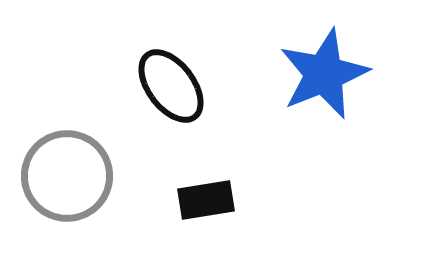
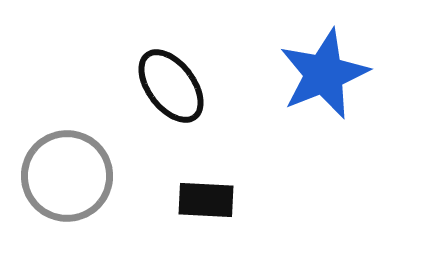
black rectangle: rotated 12 degrees clockwise
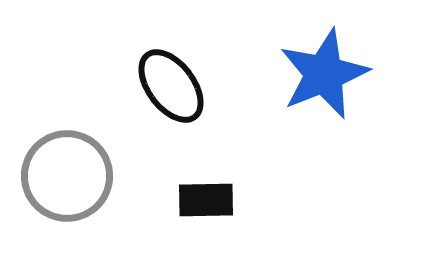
black rectangle: rotated 4 degrees counterclockwise
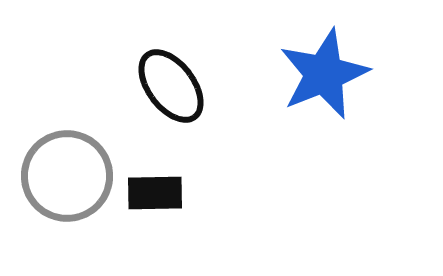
black rectangle: moved 51 px left, 7 px up
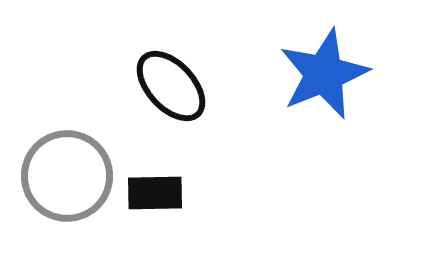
black ellipse: rotated 6 degrees counterclockwise
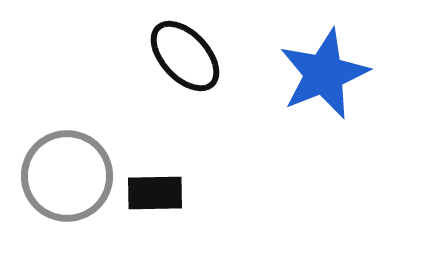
black ellipse: moved 14 px right, 30 px up
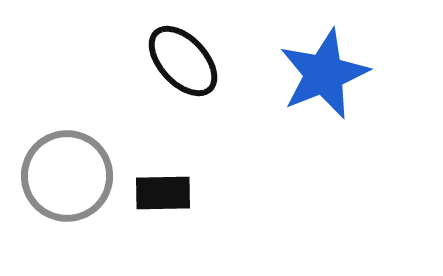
black ellipse: moved 2 px left, 5 px down
black rectangle: moved 8 px right
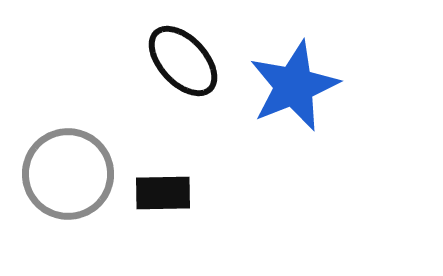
blue star: moved 30 px left, 12 px down
gray circle: moved 1 px right, 2 px up
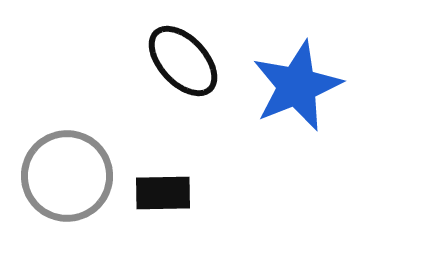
blue star: moved 3 px right
gray circle: moved 1 px left, 2 px down
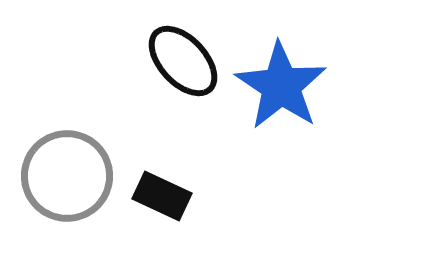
blue star: moved 16 px left; rotated 16 degrees counterclockwise
black rectangle: moved 1 px left, 3 px down; rotated 26 degrees clockwise
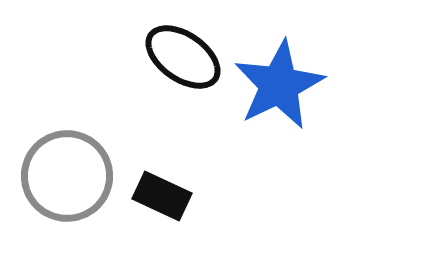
black ellipse: moved 4 px up; rotated 12 degrees counterclockwise
blue star: moved 2 px left, 1 px up; rotated 12 degrees clockwise
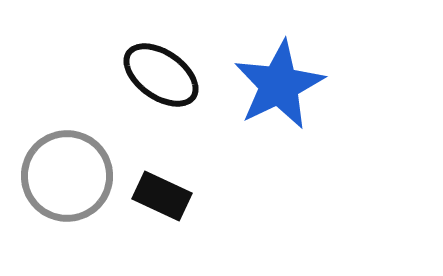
black ellipse: moved 22 px left, 18 px down
